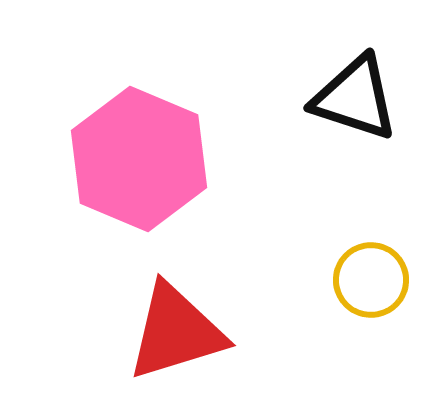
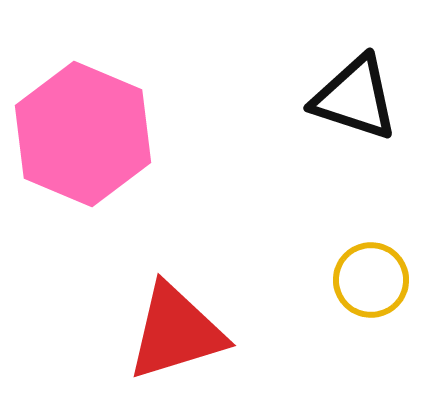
pink hexagon: moved 56 px left, 25 px up
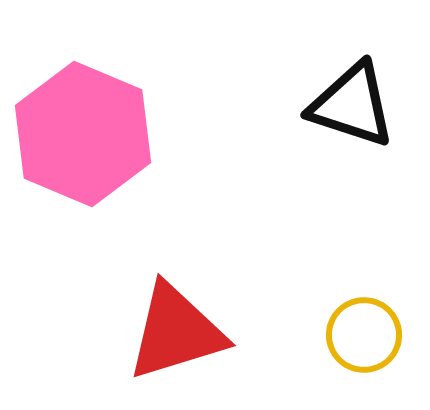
black triangle: moved 3 px left, 7 px down
yellow circle: moved 7 px left, 55 px down
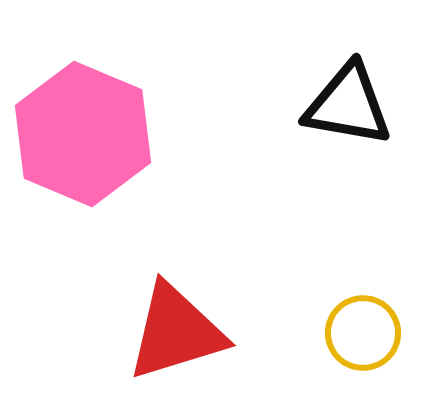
black triangle: moved 4 px left; rotated 8 degrees counterclockwise
yellow circle: moved 1 px left, 2 px up
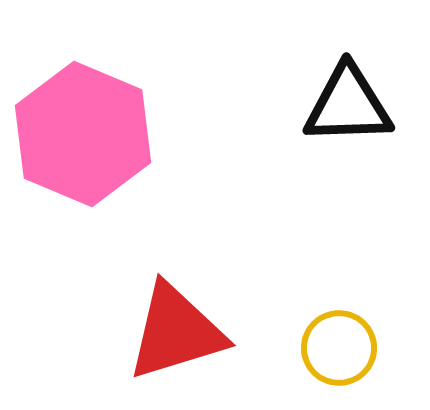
black triangle: rotated 12 degrees counterclockwise
yellow circle: moved 24 px left, 15 px down
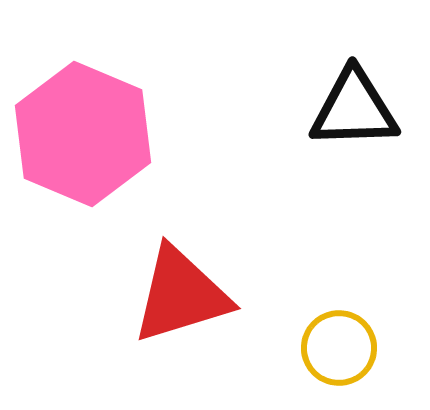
black triangle: moved 6 px right, 4 px down
red triangle: moved 5 px right, 37 px up
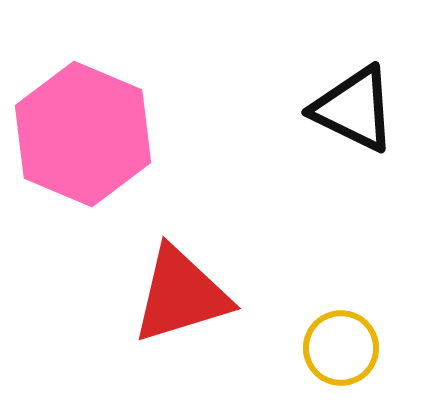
black triangle: rotated 28 degrees clockwise
yellow circle: moved 2 px right
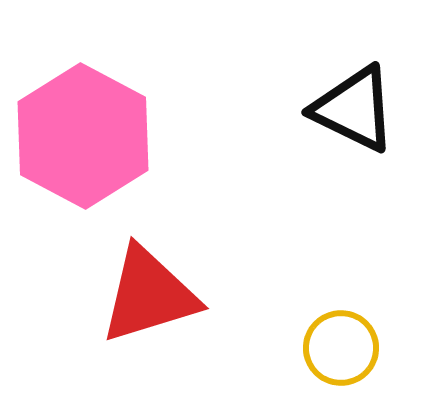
pink hexagon: moved 2 px down; rotated 5 degrees clockwise
red triangle: moved 32 px left
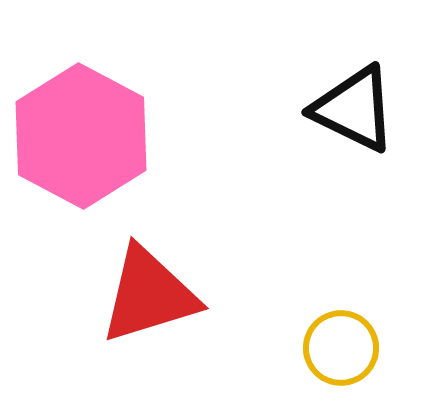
pink hexagon: moved 2 px left
